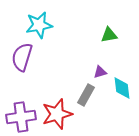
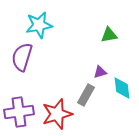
purple cross: moved 2 px left, 5 px up
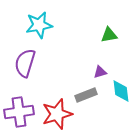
purple semicircle: moved 3 px right, 6 px down
cyan diamond: moved 1 px left, 3 px down
gray rectangle: rotated 40 degrees clockwise
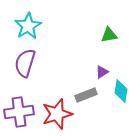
cyan star: moved 11 px left, 1 px down; rotated 20 degrees counterclockwise
purple triangle: moved 2 px right; rotated 16 degrees counterclockwise
cyan diamond: rotated 15 degrees clockwise
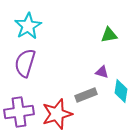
purple triangle: rotated 48 degrees clockwise
